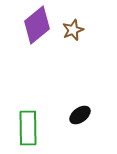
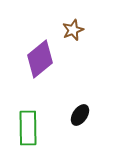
purple diamond: moved 3 px right, 34 px down
black ellipse: rotated 20 degrees counterclockwise
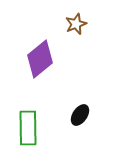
brown star: moved 3 px right, 6 px up
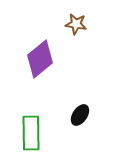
brown star: rotated 30 degrees clockwise
green rectangle: moved 3 px right, 5 px down
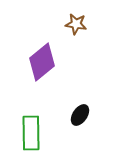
purple diamond: moved 2 px right, 3 px down
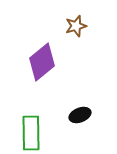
brown star: moved 2 px down; rotated 25 degrees counterclockwise
black ellipse: rotated 35 degrees clockwise
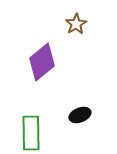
brown star: moved 2 px up; rotated 15 degrees counterclockwise
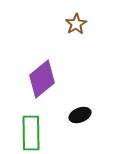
purple diamond: moved 17 px down
